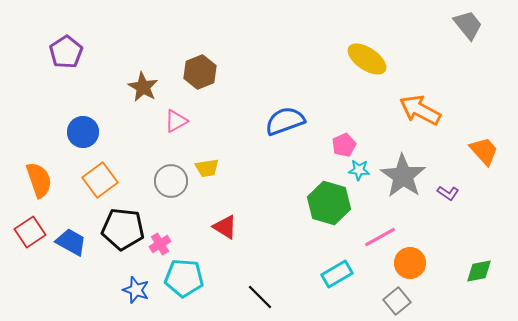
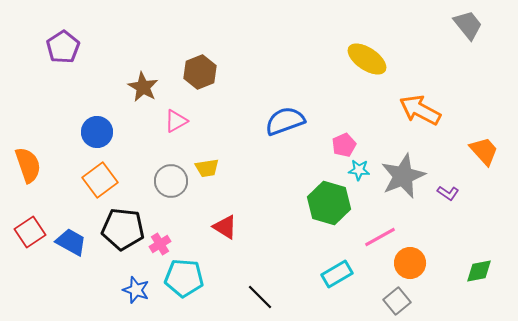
purple pentagon: moved 3 px left, 5 px up
blue circle: moved 14 px right
gray star: rotated 15 degrees clockwise
orange semicircle: moved 11 px left, 15 px up
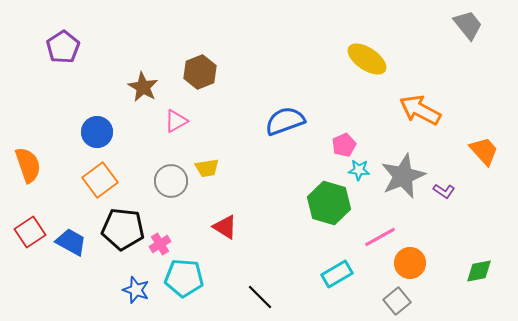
purple L-shape: moved 4 px left, 2 px up
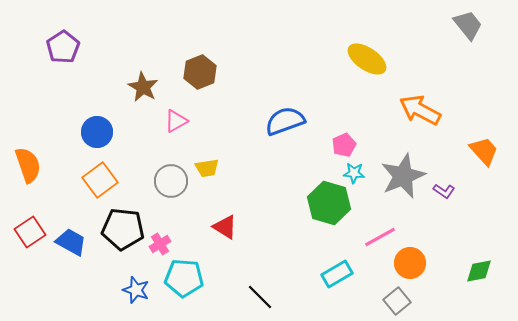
cyan star: moved 5 px left, 3 px down
